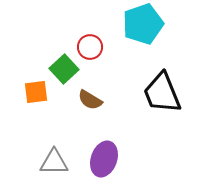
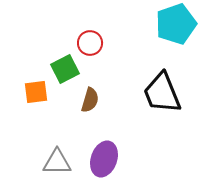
cyan pentagon: moved 33 px right
red circle: moved 4 px up
green square: moved 1 px right; rotated 16 degrees clockwise
brown semicircle: rotated 105 degrees counterclockwise
gray triangle: moved 3 px right
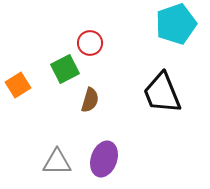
orange square: moved 18 px left, 7 px up; rotated 25 degrees counterclockwise
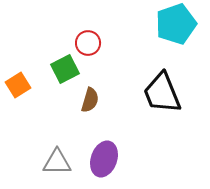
red circle: moved 2 px left
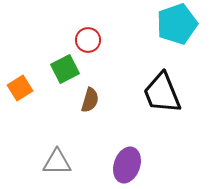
cyan pentagon: moved 1 px right
red circle: moved 3 px up
orange square: moved 2 px right, 3 px down
purple ellipse: moved 23 px right, 6 px down
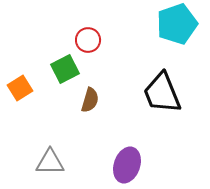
gray triangle: moved 7 px left
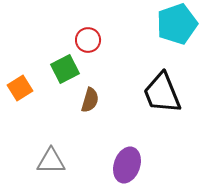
gray triangle: moved 1 px right, 1 px up
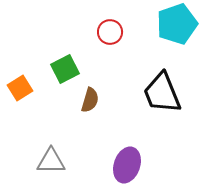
red circle: moved 22 px right, 8 px up
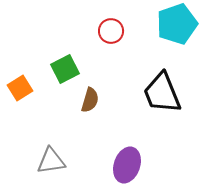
red circle: moved 1 px right, 1 px up
gray triangle: rotated 8 degrees counterclockwise
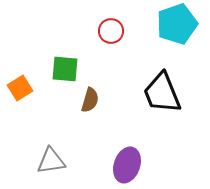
green square: rotated 32 degrees clockwise
